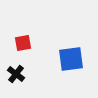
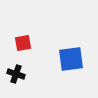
black cross: rotated 18 degrees counterclockwise
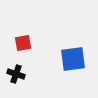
blue square: moved 2 px right
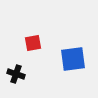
red square: moved 10 px right
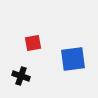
black cross: moved 5 px right, 2 px down
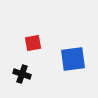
black cross: moved 1 px right, 2 px up
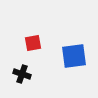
blue square: moved 1 px right, 3 px up
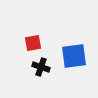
black cross: moved 19 px right, 7 px up
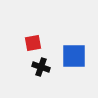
blue square: rotated 8 degrees clockwise
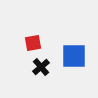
black cross: rotated 30 degrees clockwise
